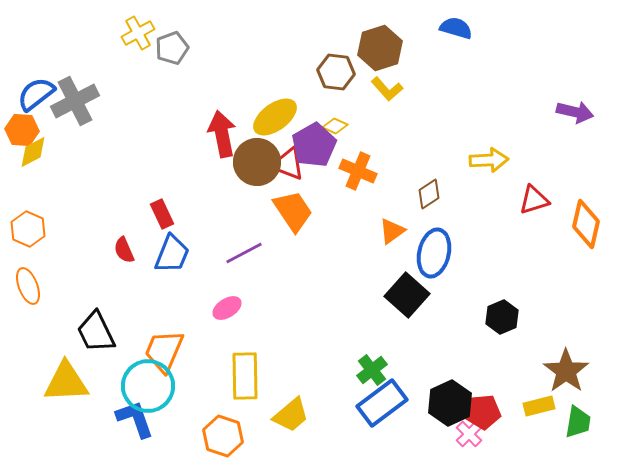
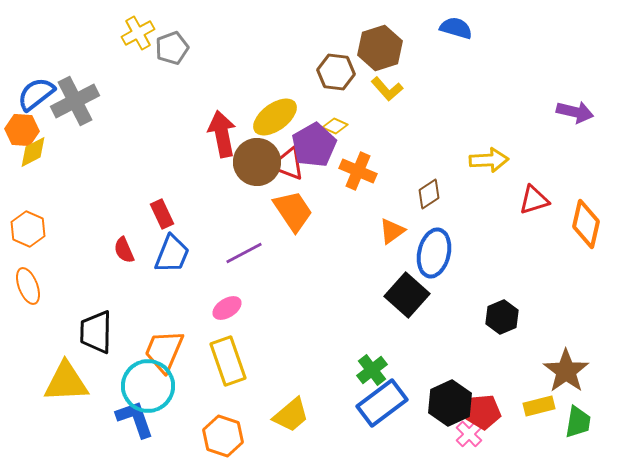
black trapezoid at (96, 332): rotated 27 degrees clockwise
yellow rectangle at (245, 376): moved 17 px left, 15 px up; rotated 18 degrees counterclockwise
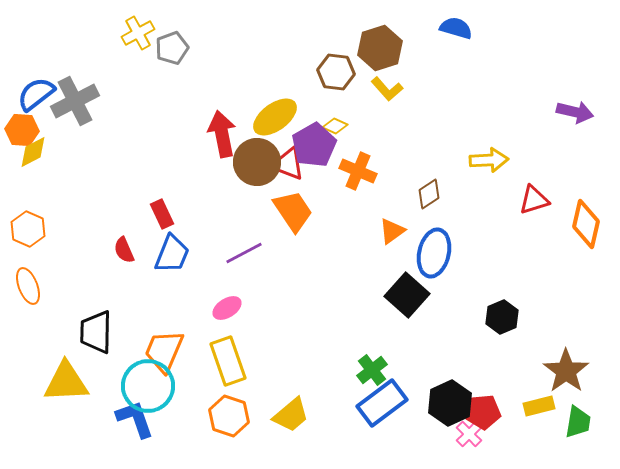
orange hexagon at (223, 436): moved 6 px right, 20 px up
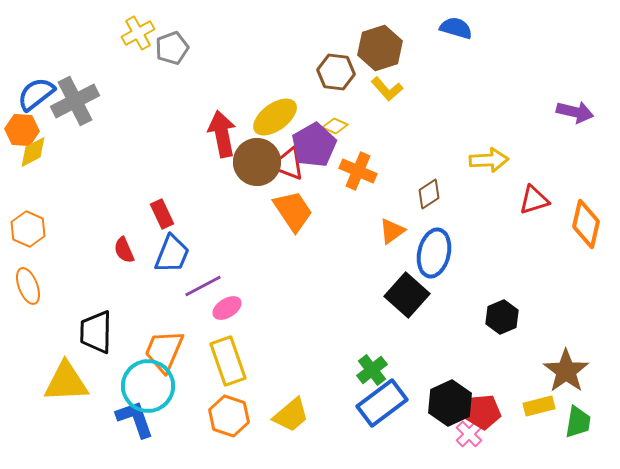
purple line at (244, 253): moved 41 px left, 33 px down
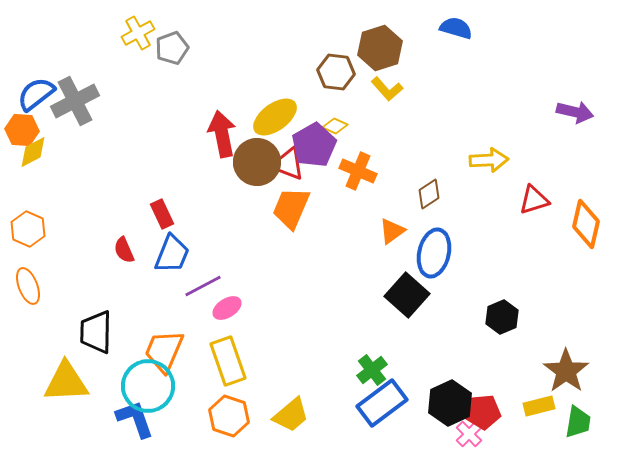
orange trapezoid at (293, 211): moved 2 px left, 3 px up; rotated 123 degrees counterclockwise
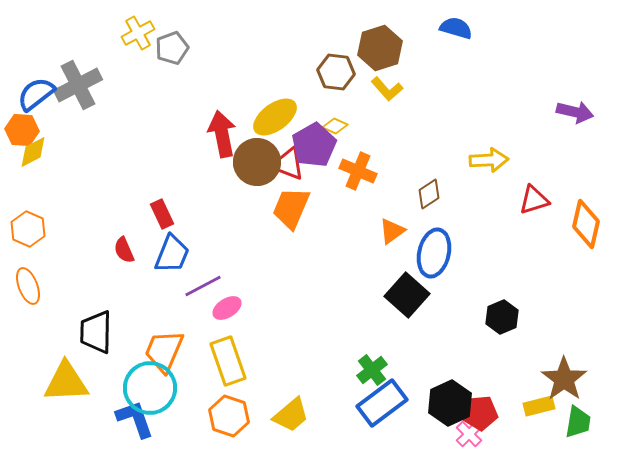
gray cross at (75, 101): moved 3 px right, 16 px up
brown star at (566, 371): moved 2 px left, 8 px down
cyan circle at (148, 386): moved 2 px right, 2 px down
red pentagon at (483, 412): moved 3 px left, 1 px down
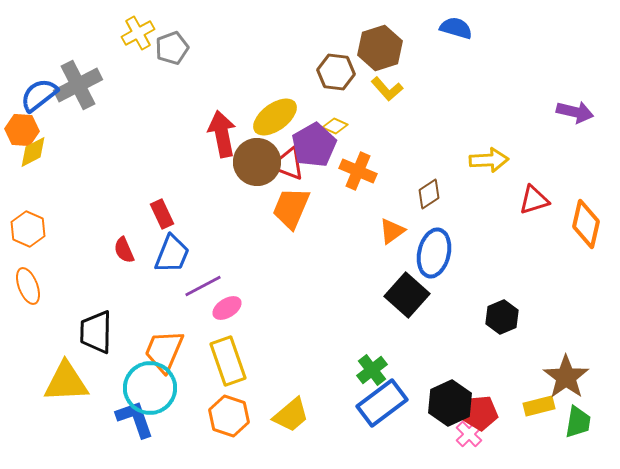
blue semicircle at (36, 94): moved 3 px right, 1 px down
brown star at (564, 379): moved 2 px right, 2 px up
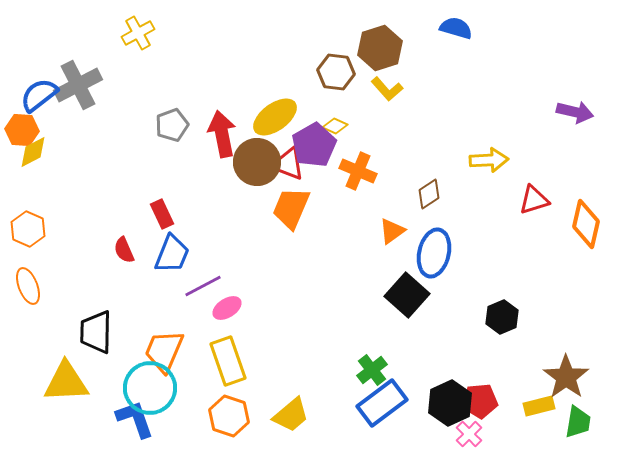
gray pentagon at (172, 48): moved 77 px down
red pentagon at (480, 413): moved 12 px up
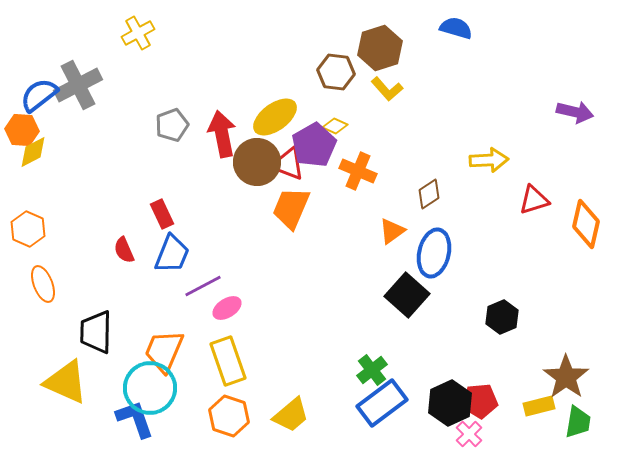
orange ellipse at (28, 286): moved 15 px right, 2 px up
yellow triangle at (66, 382): rotated 27 degrees clockwise
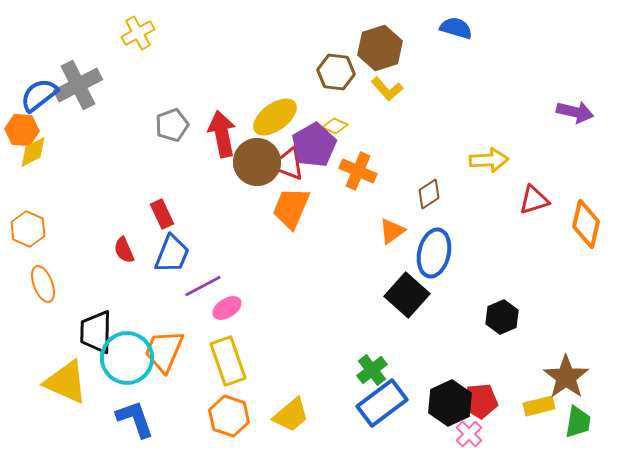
cyan circle at (150, 388): moved 23 px left, 30 px up
